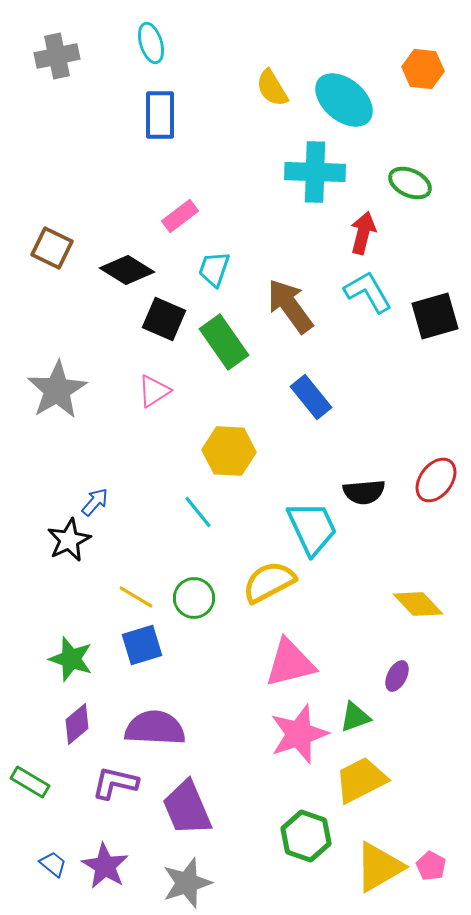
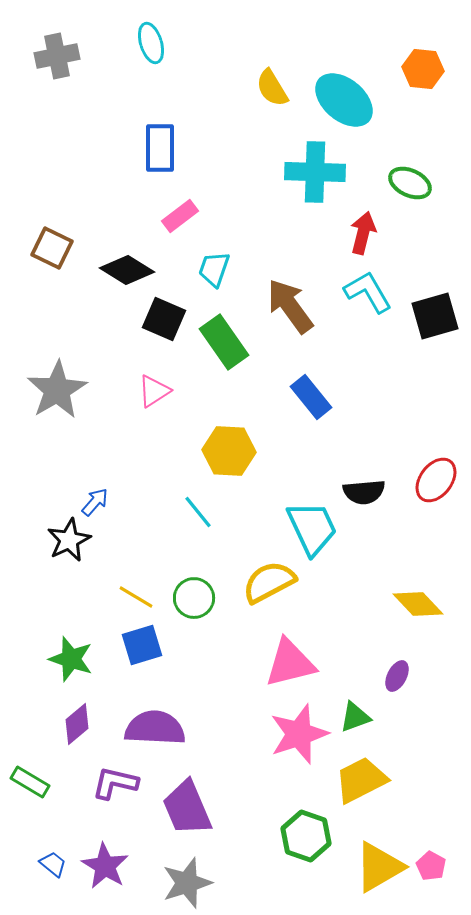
blue rectangle at (160, 115): moved 33 px down
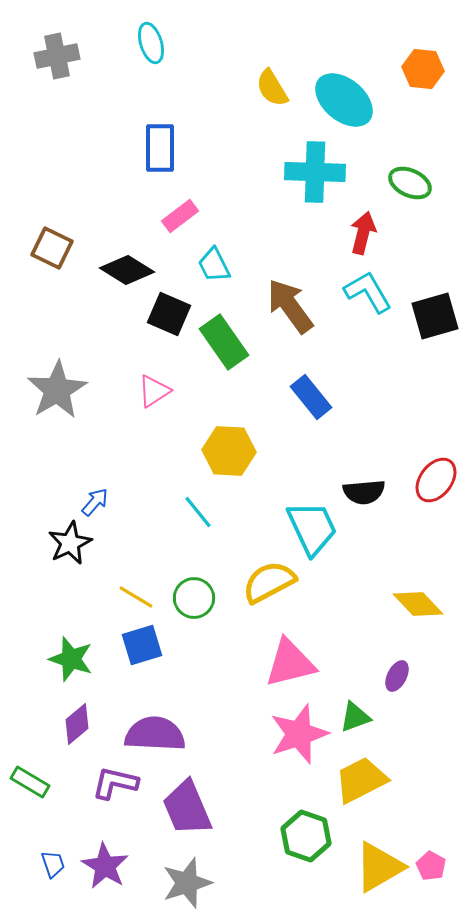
cyan trapezoid at (214, 269): moved 4 px up; rotated 45 degrees counterclockwise
black square at (164, 319): moved 5 px right, 5 px up
black star at (69, 540): moved 1 px right, 3 px down
purple semicircle at (155, 728): moved 6 px down
blue trapezoid at (53, 864): rotated 32 degrees clockwise
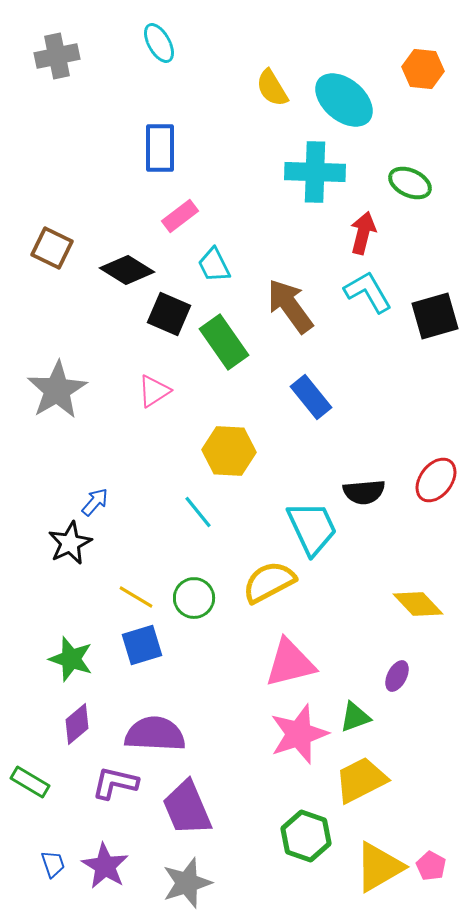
cyan ellipse at (151, 43): moved 8 px right; rotated 12 degrees counterclockwise
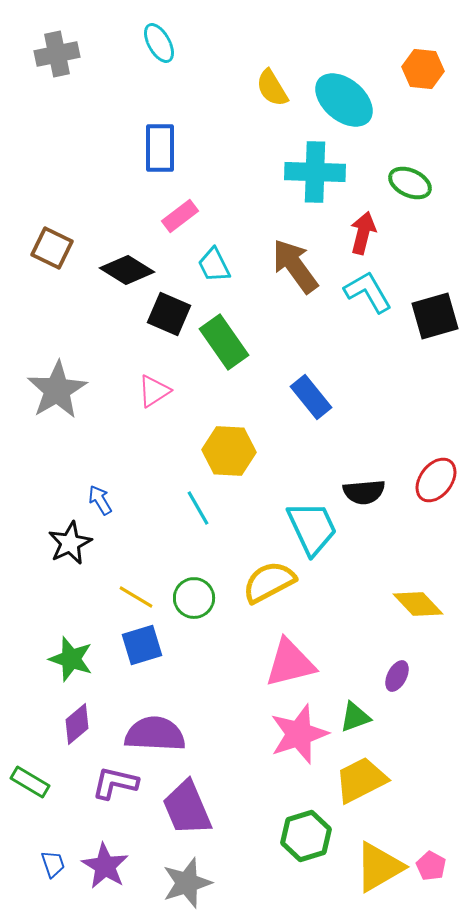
gray cross at (57, 56): moved 2 px up
brown arrow at (290, 306): moved 5 px right, 40 px up
blue arrow at (95, 502): moved 5 px right, 2 px up; rotated 72 degrees counterclockwise
cyan line at (198, 512): moved 4 px up; rotated 9 degrees clockwise
green hexagon at (306, 836): rotated 24 degrees clockwise
